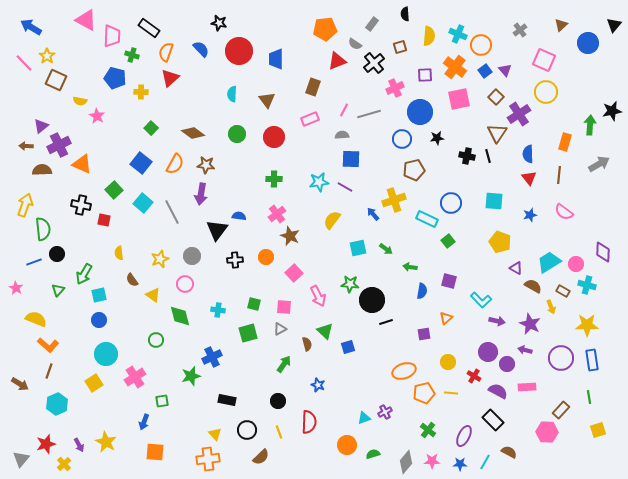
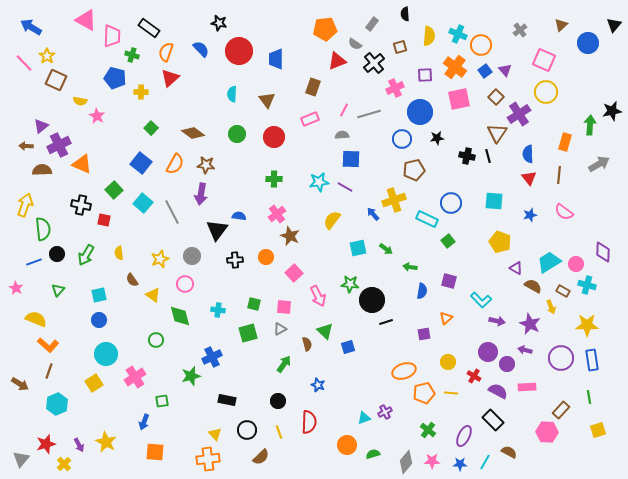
green arrow at (84, 274): moved 2 px right, 19 px up
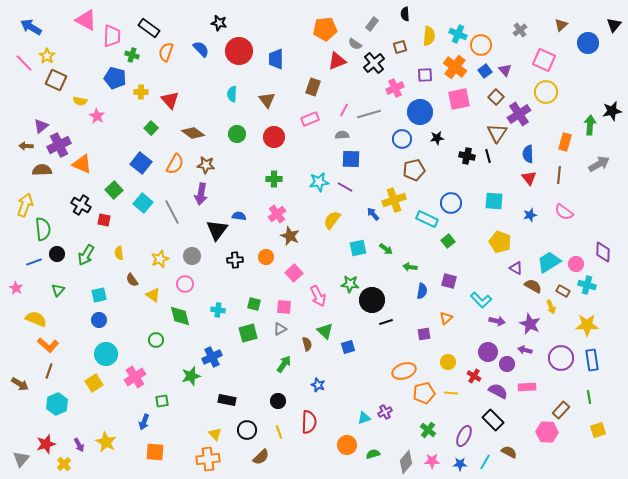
red triangle at (170, 78): moved 22 px down; rotated 30 degrees counterclockwise
black cross at (81, 205): rotated 18 degrees clockwise
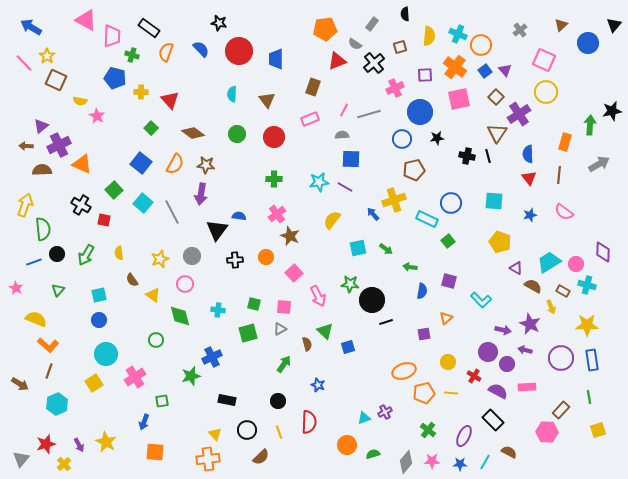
purple arrow at (497, 321): moved 6 px right, 9 px down
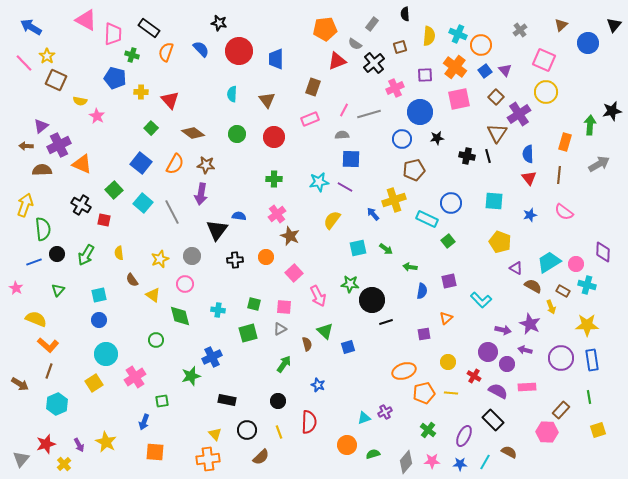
pink trapezoid at (112, 36): moved 1 px right, 2 px up
purple square at (449, 281): rotated 28 degrees counterclockwise
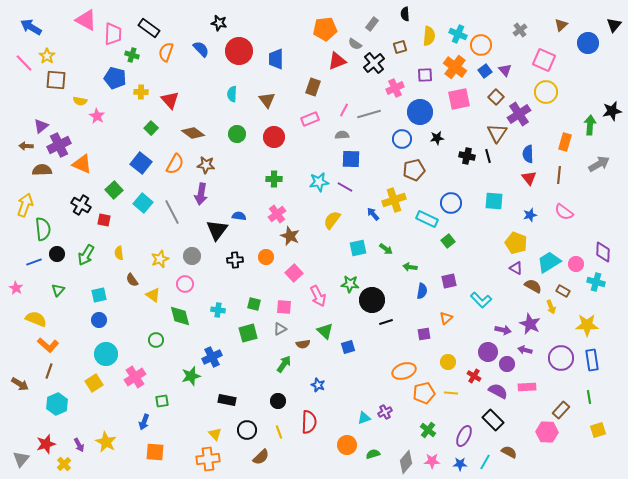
brown square at (56, 80): rotated 20 degrees counterclockwise
yellow pentagon at (500, 242): moved 16 px right, 1 px down
cyan cross at (587, 285): moved 9 px right, 3 px up
brown semicircle at (307, 344): moved 4 px left; rotated 96 degrees clockwise
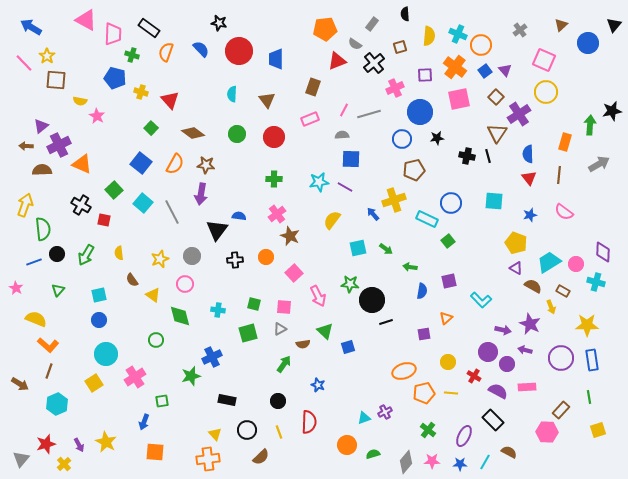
yellow cross at (141, 92): rotated 16 degrees clockwise
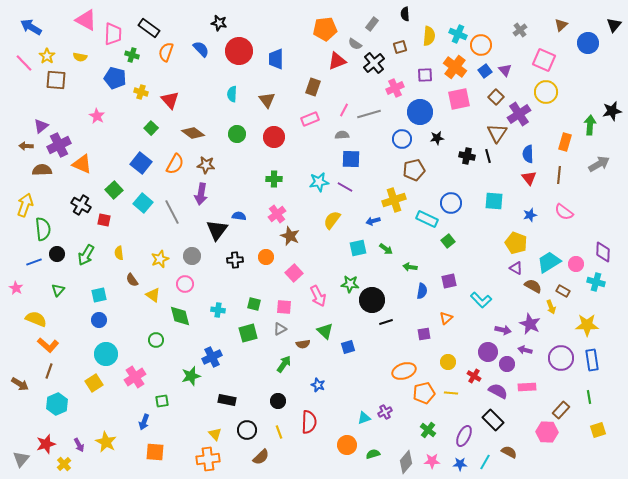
yellow semicircle at (80, 101): moved 44 px up
blue arrow at (373, 214): moved 7 px down; rotated 64 degrees counterclockwise
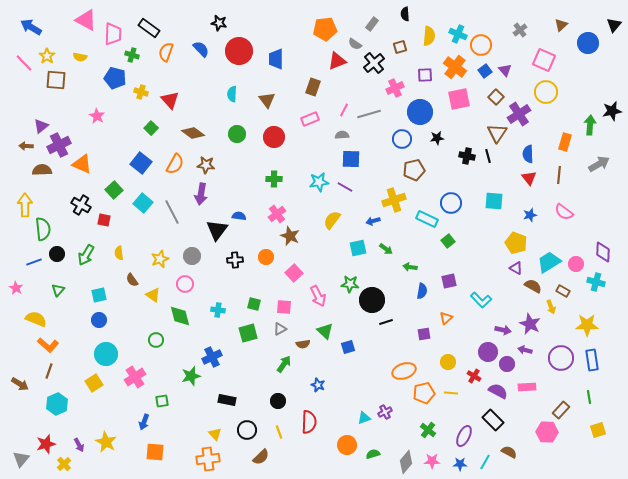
yellow arrow at (25, 205): rotated 20 degrees counterclockwise
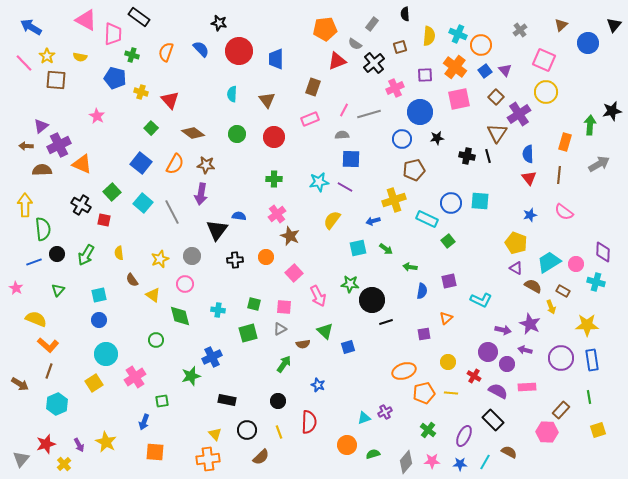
black rectangle at (149, 28): moved 10 px left, 11 px up
green square at (114, 190): moved 2 px left, 2 px down
cyan square at (494, 201): moved 14 px left
cyan L-shape at (481, 300): rotated 20 degrees counterclockwise
